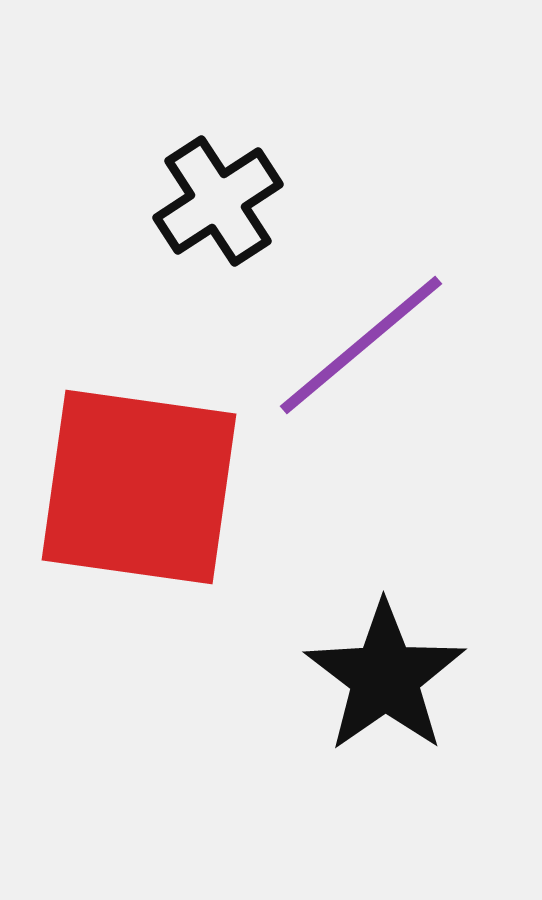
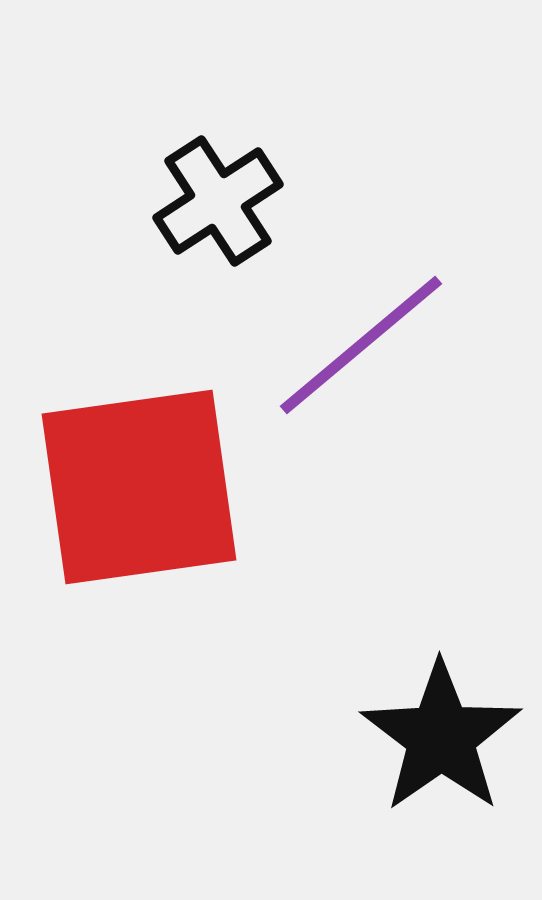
red square: rotated 16 degrees counterclockwise
black star: moved 56 px right, 60 px down
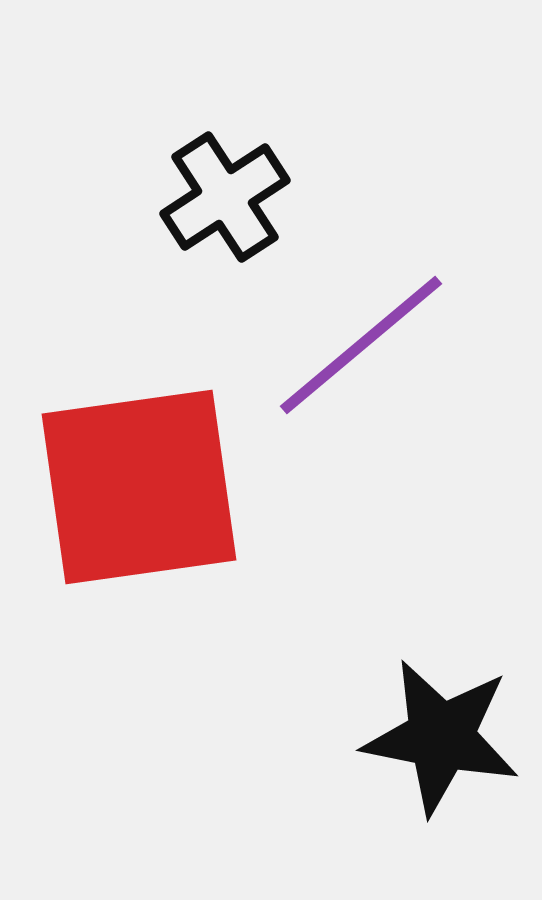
black cross: moved 7 px right, 4 px up
black star: rotated 26 degrees counterclockwise
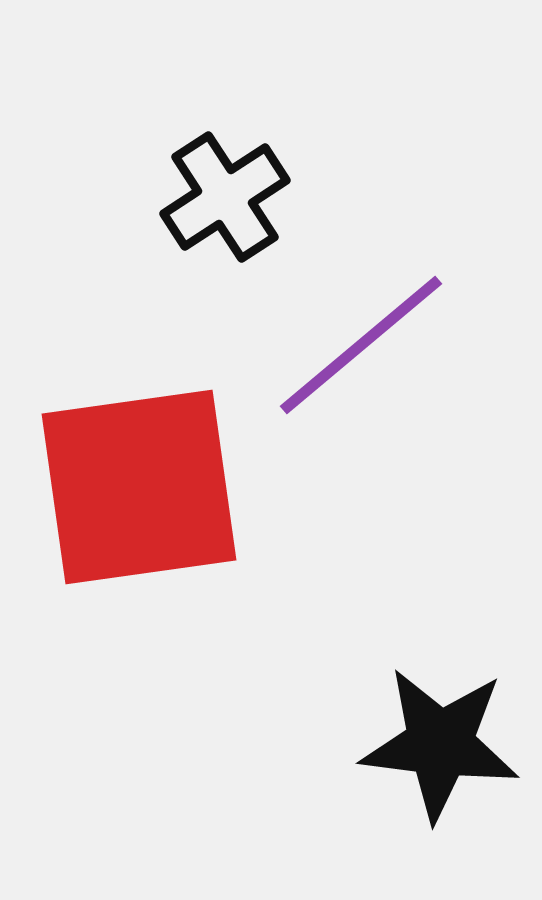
black star: moved 1 px left, 7 px down; rotated 4 degrees counterclockwise
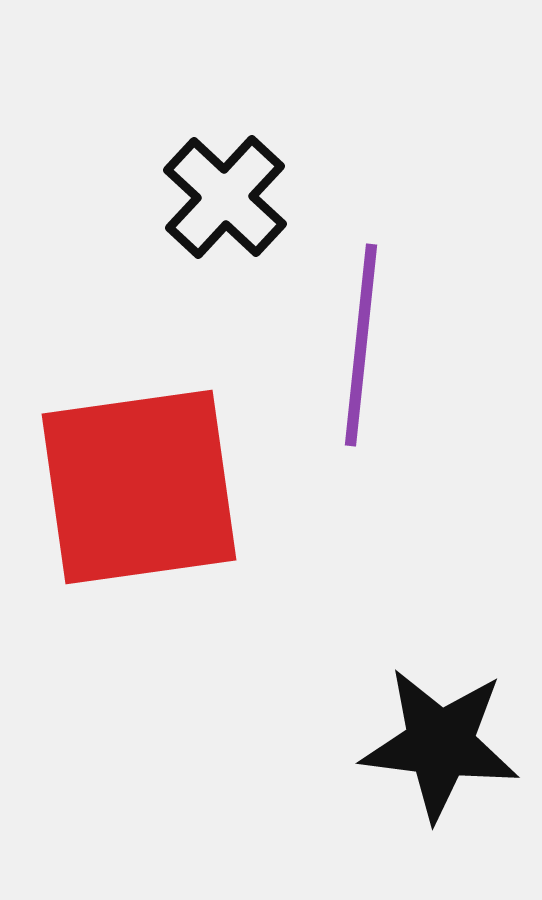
black cross: rotated 14 degrees counterclockwise
purple line: rotated 44 degrees counterclockwise
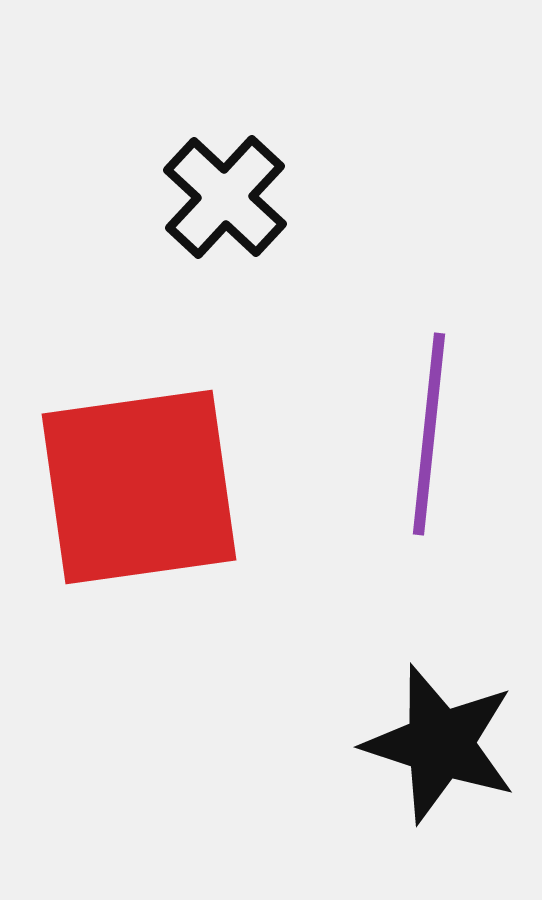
purple line: moved 68 px right, 89 px down
black star: rotated 11 degrees clockwise
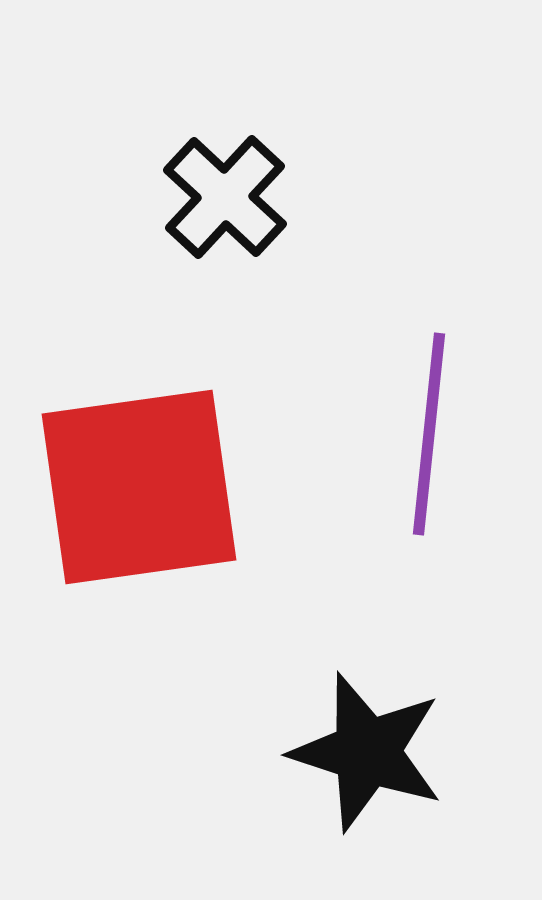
black star: moved 73 px left, 8 px down
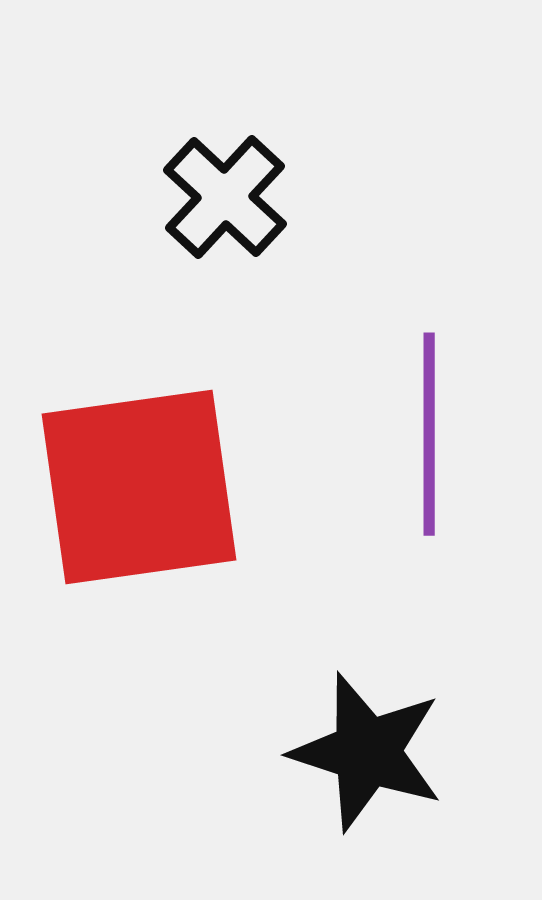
purple line: rotated 6 degrees counterclockwise
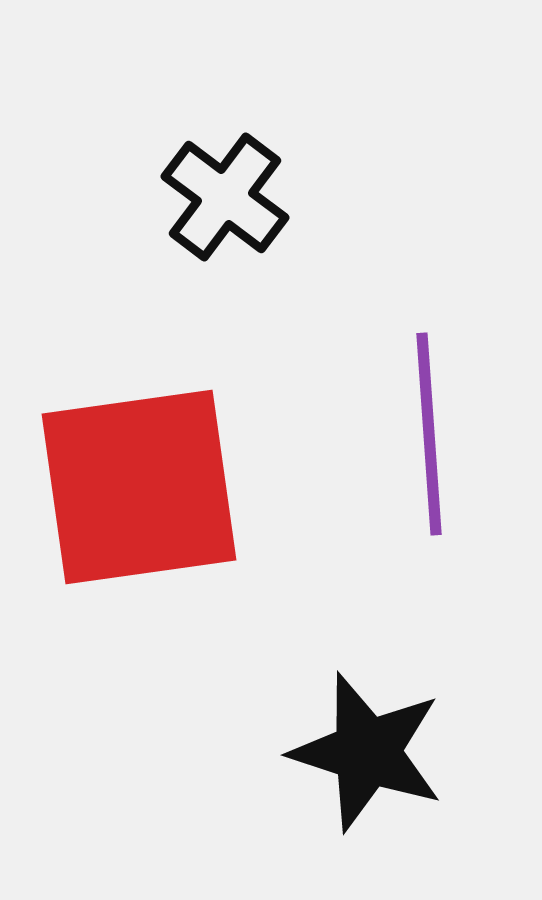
black cross: rotated 6 degrees counterclockwise
purple line: rotated 4 degrees counterclockwise
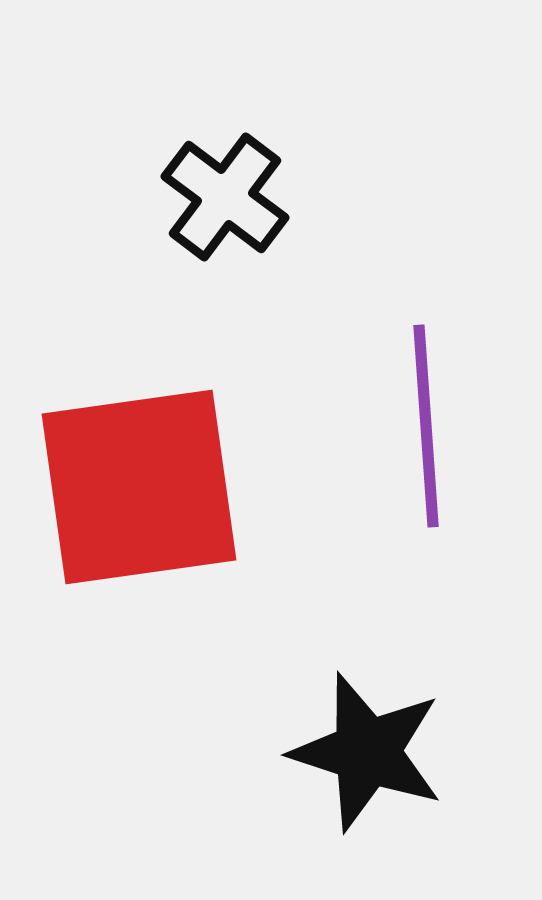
purple line: moved 3 px left, 8 px up
